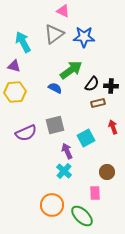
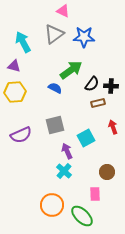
purple semicircle: moved 5 px left, 2 px down
pink rectangle: moved 1 px down
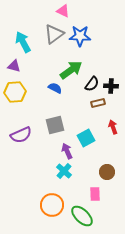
blue star: moved 4 px left, 1 px up
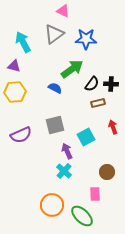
blue star: moved 6 px right, 3 px down
green arrow: moved 1 px right, 1 px up
black cross: moved 2 px up
cyan square: moved 1 px up
